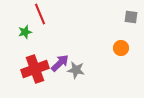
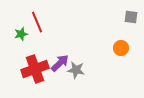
red line: moved 3 px left, 8 px down
green star: moved 4 px left, 2 px down
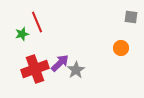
green star: moved 1 px right
gray star: rotated 30 degrees clockwise
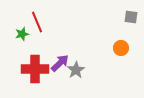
red cross: rotated 20 degrees clockwise
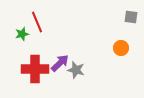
gray star: rotated 24 degrees counterclockwise
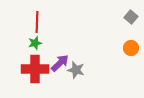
gray square: rotated 32 degrees clockwise
red line: rotated 25 degrees clockwise
green star: moved 13 px right, 9 px down
orange circle: moved 10 px right
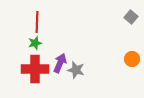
orange circle: moved 1 px right, 11 px down
purple arrow: rotated 24 degrees counterclockwise
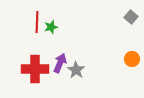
green star: moved 16 px right, 16 px up
gray star: rotated 18 degrees clockwise
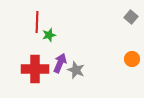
green star: moved 2 px left, 8 px down
gray star: rotated 12 degrees counterclockwise
